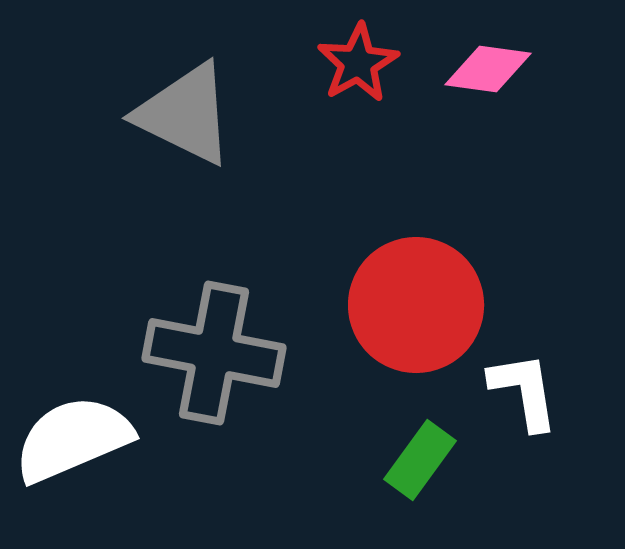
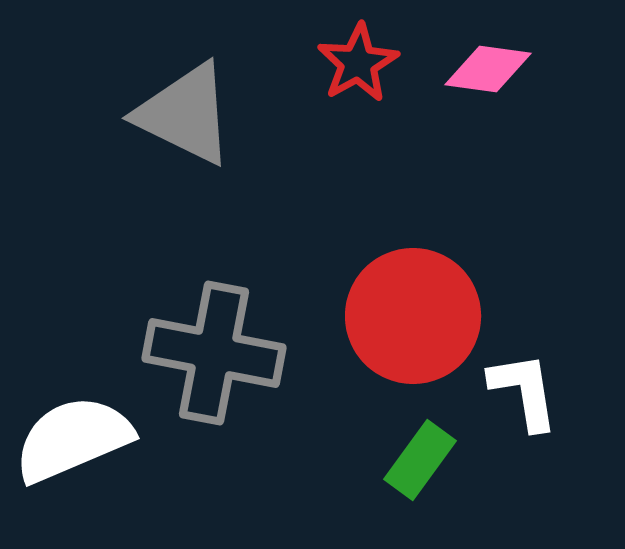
red circle: moved 3 px left, 11 px down
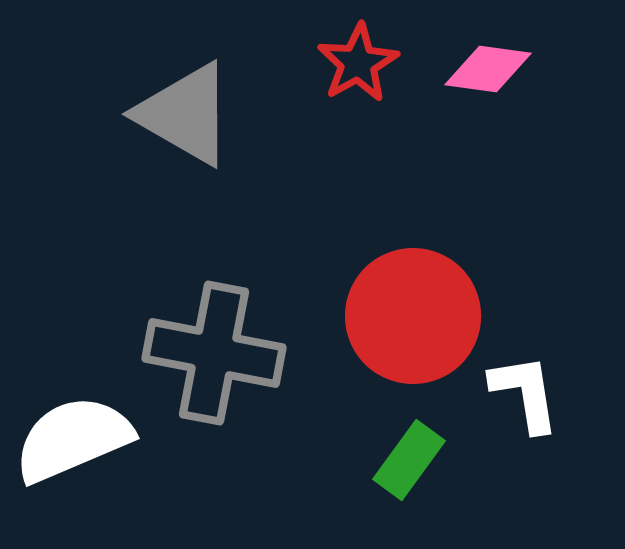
gray triangle: rotated 4 degrees clockwise
white L-shape: moved 1 px right, 2 px down
green rectangle: moved 11 px left
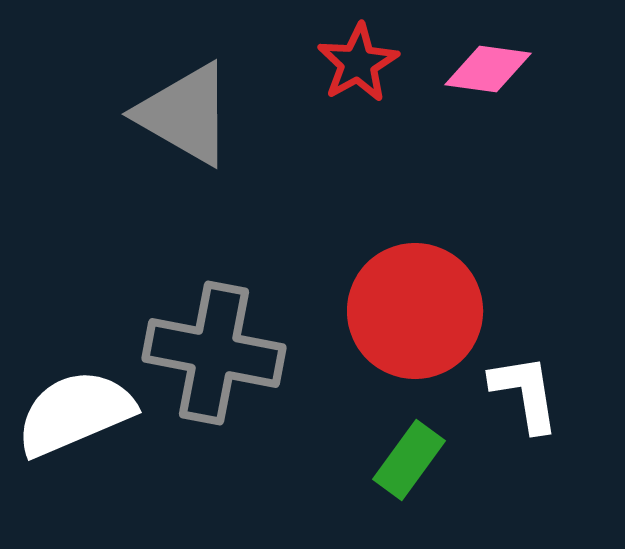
red circle: moved 2 px right, 5 px up
white semicircle: moved 2 px right, 26 px up
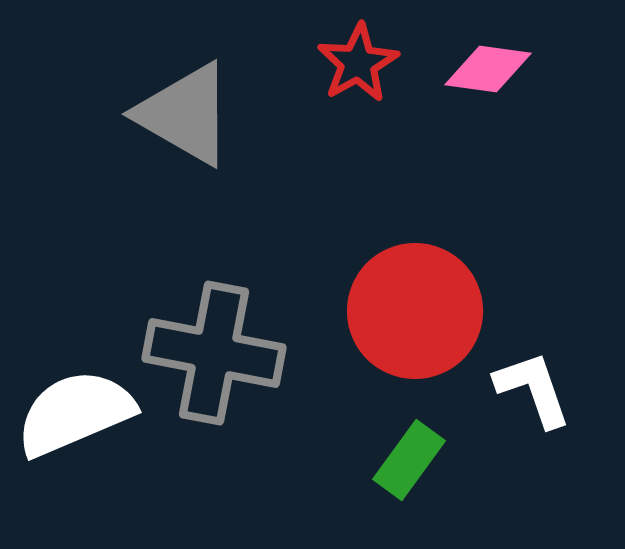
white L-shape: moved 8 px right, 4 px up; rotated 10 degrees counterclockwise
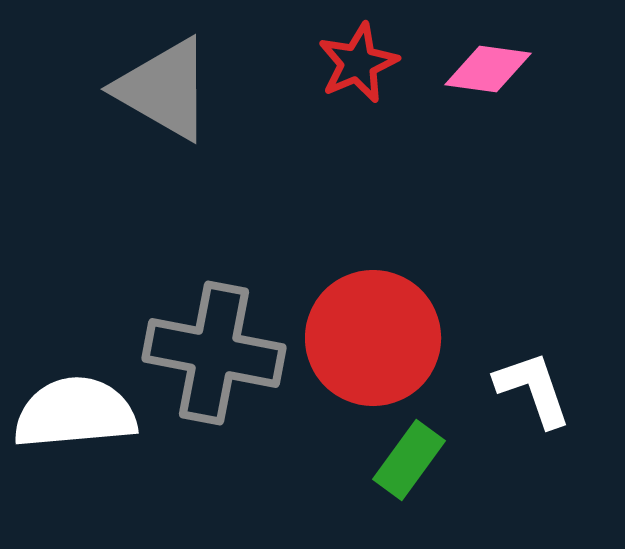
red star: rotated 6 degrees clockwise
gray triangle: moved 21 px left, 25 px up
red circle: moved 42 px left, 27 px down
white semicircle: rotated 18 degrees clockwise
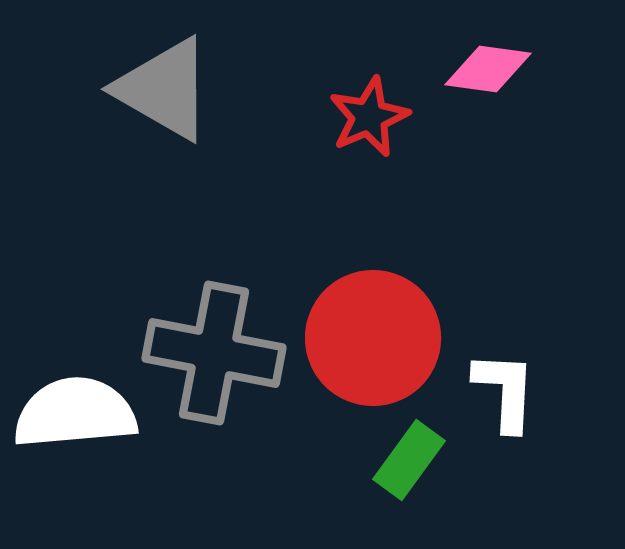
red star: moved 11 px right, 54 px down
white L-shape: moved 28 px left, 2 px down; rotated 22 degrees clockwise
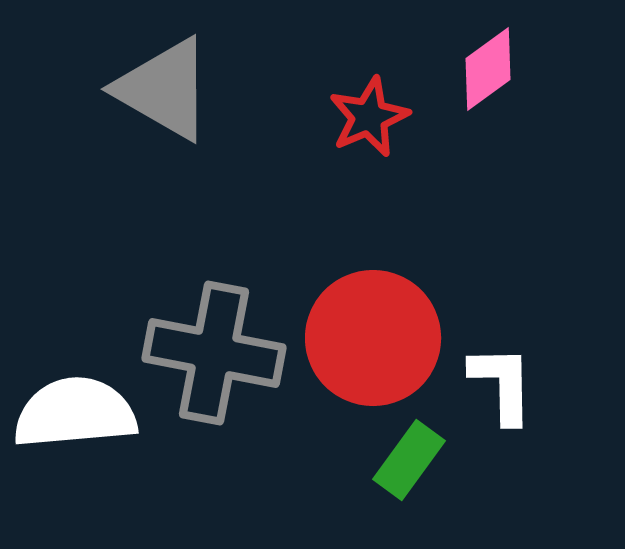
pink diamond: rotated 44 degrees counterclockwise
white L-shape: moved 3 px left, 7 px up; rotated 4 degrees counterclockwise
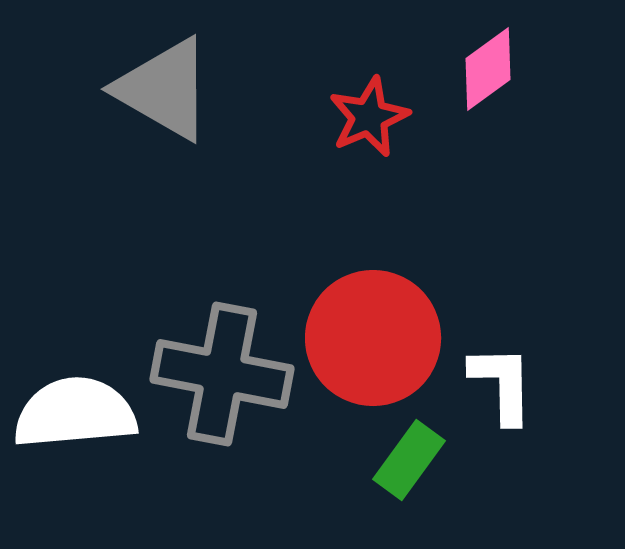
gray cross: moved 8 px right, 21 px down
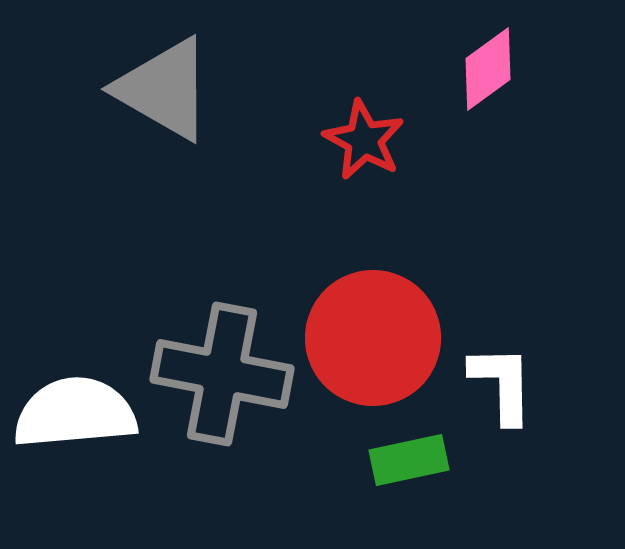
red star: moved 5 px left, 23 px down; rotated 20 degrees counterclockwise
green rectangle: rotated 42 degrees clockwise
